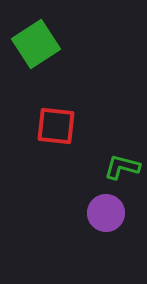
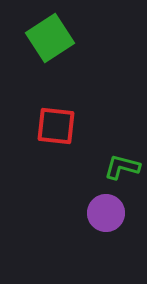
green square: moved 14 px right, 6 px up
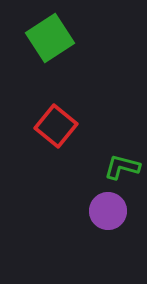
red square: rotated 33 degrees clockwise
purple circle: moved 2 px right, 2 px up
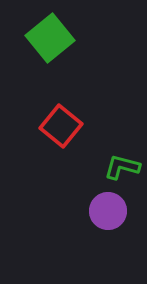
green square: rotated 6 degrees counterclockwise
red square: moved 5 px right
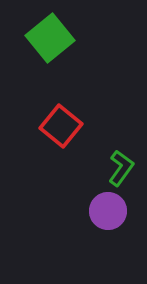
green L-shape: moved 1 px left, 1 px down; rotated 111 degrees clockwise
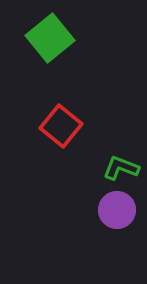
green L-shape: rotated 105 degrees counterclockwise
purple circle: moved 9 px right, 1 px up
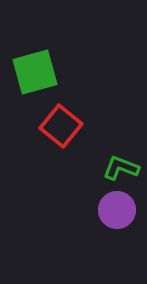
green square: moved 15 px left, 34 px down; rotated 24 degrees clockwise
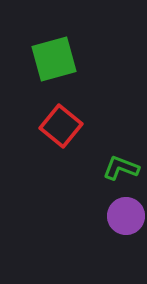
green square: moved 19 px right, 13 px up
purple circle: moved 9 px right, 6 px down
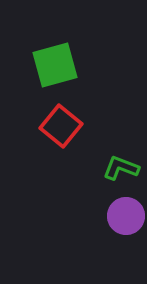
green square: moved 1 px right, 6 px down
